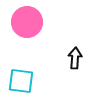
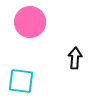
pink circle: moved 3 px right
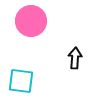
pink circle: moved 1 px right, 1 px up
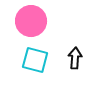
cyan square: moved 14 px right, 21 px up; rotated 8 degrees clockwise
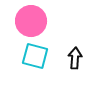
cyan square: moved 4 px up
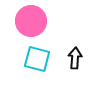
cyan square: moved 2 px right, 3 px down
